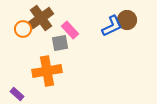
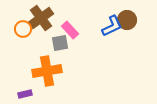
purple rectangle: moved 8 px right; rotated 56 degrees counterclockwise
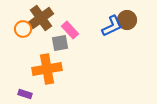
orange cross: moved 2 px up
purple rectangle: rotated 32 degrees clockwise
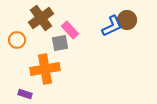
orange circle: moved 6 px left, 11 px down
orange cross: moved 2 px left
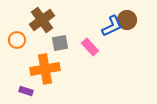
brown cross: moved 1 px right, 2 px down
pink rectangle: moved 20 px right, 17 px down
purple rectangle: moved 1 px right, 3 px up
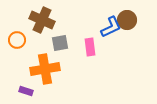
brown cross: rotated 30 degrees counterclockwise
blue L-shape: moved 1 px left, 1 px down
pink rectangle: rotated 36 degrees clockwise
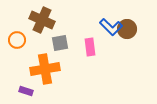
brown circle: moved 9 px down
blue L-shape: rotated 70 degrees clockwise
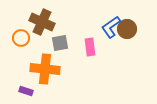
brown cross: moved 2 px down
blue L-shape: rotated 100 degrees clockwise
orange circle: moved 4 px right, 2 px up
orange cross: rotated 16 degrees clockwise
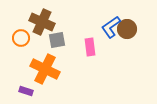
gray square: moved 3 px left, 3 px up
orange cross: rotated 20 degrees clockwise
